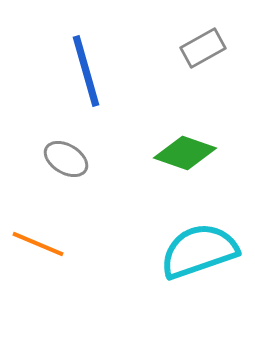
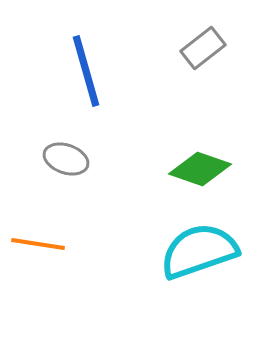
gray rectangle: rotated 9 degrees counterclockwise
green diamond: moved 15 px right, 16 px down
gray ellipse: rotated 12 degrees counterclockwise
orange line: rotated 14 degrees counterclockwise
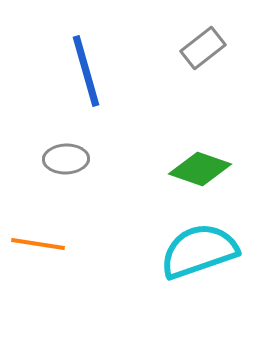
gray ellipse: rotated 21 degrees counterclockwise
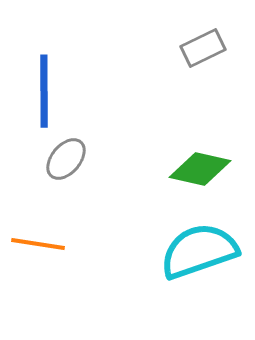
gray rectangle: rotated 12 degrees clockwise
blue line: moved 42 px left, 20 px down; rotated 16 degrees clockwise
gray ellipse: rotated 48 degrees counterclockwise
green diamond: rotated 6 degrees counterclockwise
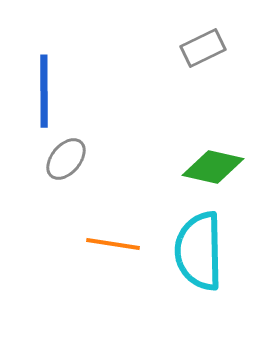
green diamond: moved 13 px right, 2 px up
orange line: moved 75 px right
cyan semicircle: rotated 72 degrees counterclockwise
